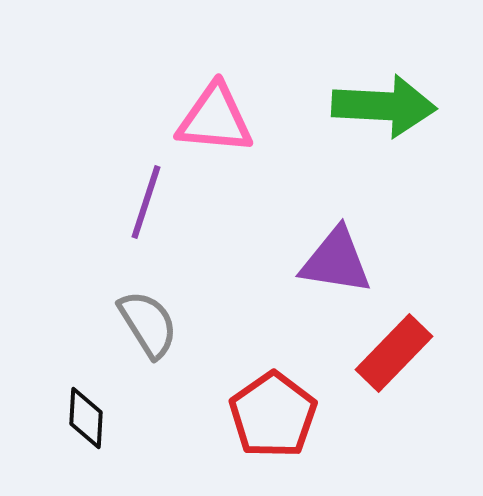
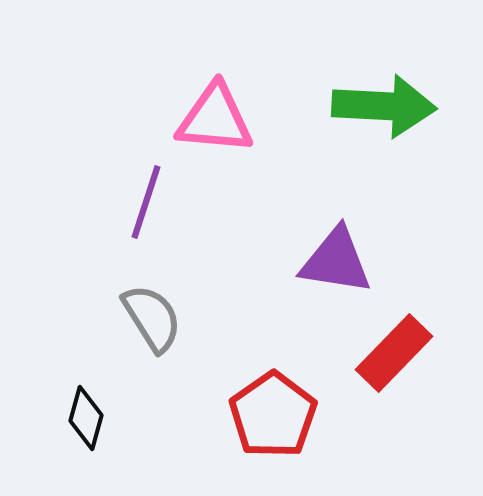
gray semicircle: moved 4 px right, 6 px up
black diamond: rotated 12 degrees clockwise
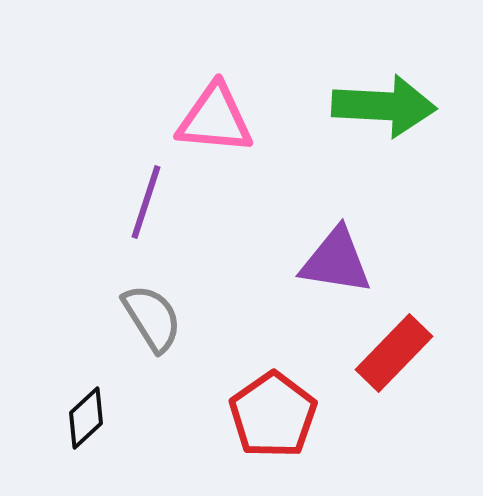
black diamond: rotated 32 degrees clockwise
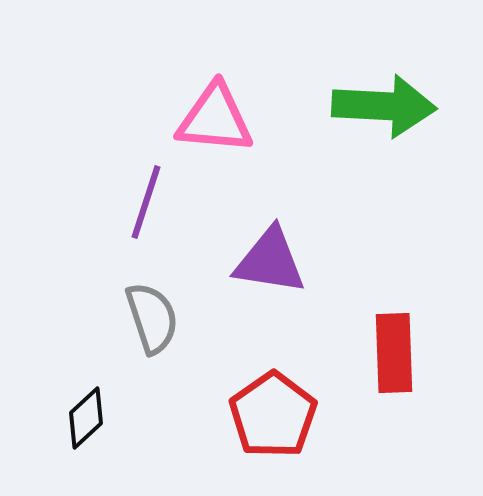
purple triangle: moved 66 px left
gray semicircle: rotated 14 degrees clockwise
red rectangle: rotated 46 degrees counterclockwise
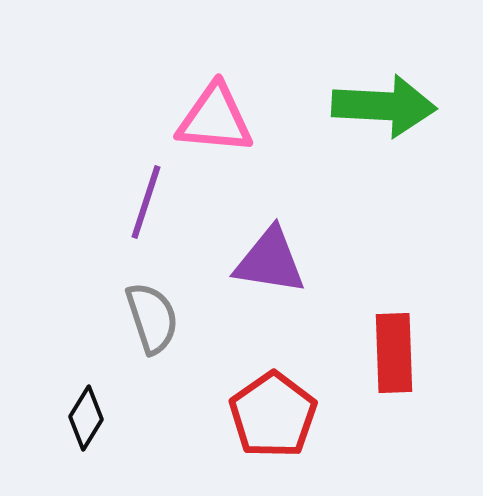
black diamond: rotated 16 degrees counterclockwise
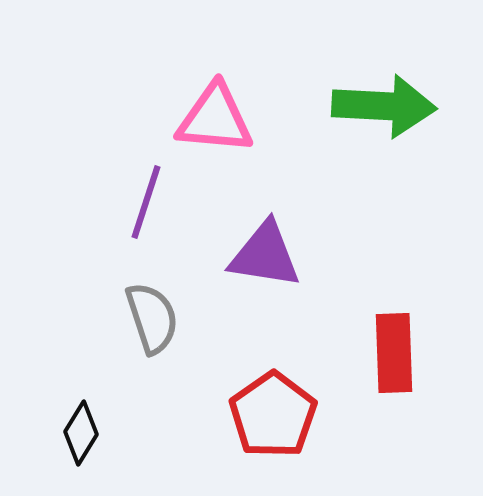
purple triangle: moved 5 px left, 6 px up
black diamond: moved 5 px left, 15 px down
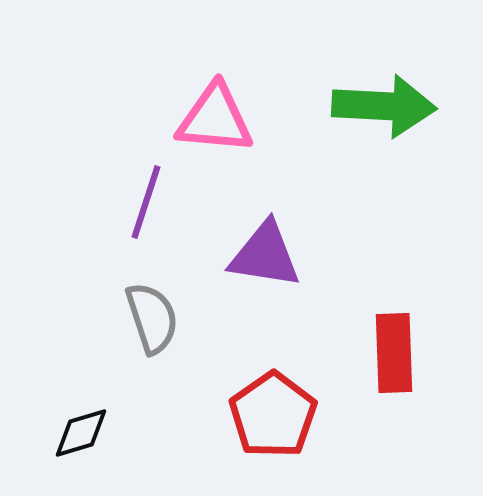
black diamond: rotated 42 degrees clockwise
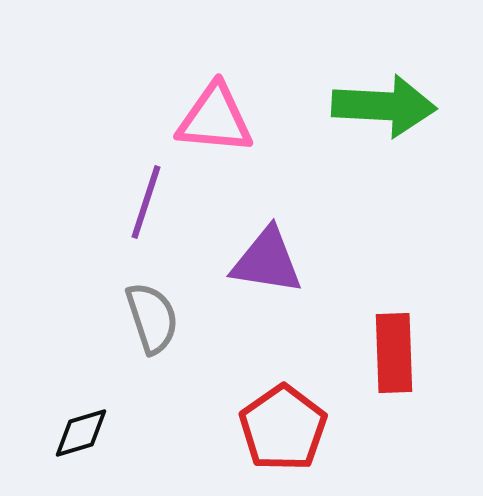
purple triangle: moved 2 px right, 6 px down
red pentagon: moved 10 px right, 13 px down
